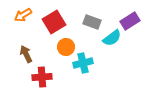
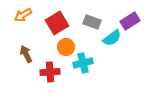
red square: moved 3 px right, 1 px down
red cross: moved 8 px right, 5 px up
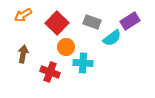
red square: rotated 15 degrees counterclockwise
brown arrow: moved 3 px left; rotated 36 degrees clockwise
cyan cross: rotated 18 degrees clockwise
red cross: rotated 24 degrees clockwise
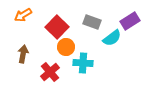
red square: moved 4 px down
red cross: rotated 30 degrees clockwise
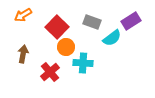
purple rectangle: moved 1 px right
